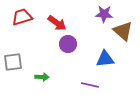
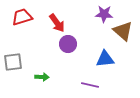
red arrow: rotated 18 degrees clockwise
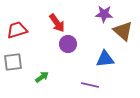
red trapezoid: moved 5 px left, 13 px down
green arrow: rotated 40 degrees counterclockwise
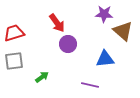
red trapezoid: moved 3 px left, 3 px down
gray square: moved 1 px right, 1 px up
